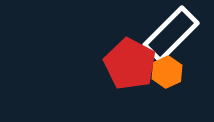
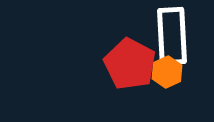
white rectangle: moved 1 px right, 2 px down; rotated 48 degrees counterclockwise
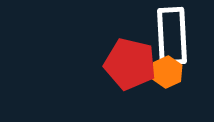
red pentagon: rotated 15 degrees counterclockwise
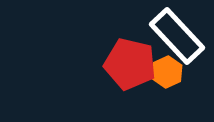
white rectangle: moved 5 px right; rotated 40 degrees counterclockwise
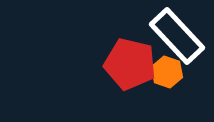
orange hexagon: rotated 16 degrees counterclockwise
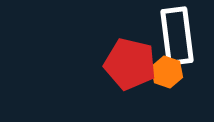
white rectangle: rotated 36 degrees clockwise
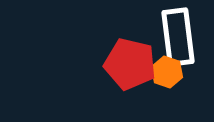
white rectangle: moved 1 px right, 1 px down
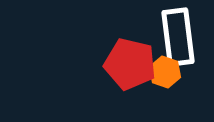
orange hexagon: moved 2 px left
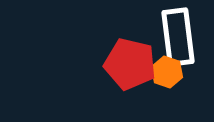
orange hexagon: moved 2 px right
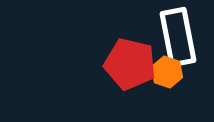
white rectangle: rotated 4 degrees counterclockwise
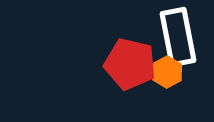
orange hexagon: rotated 12 degrees clockwise
